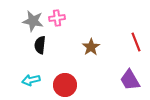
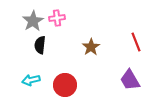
gray star: rotated 30 degrees clockwise
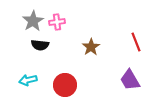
pink cross: moved 4 px down
black semicircle: rotated 90 degrees counterclockwise
cyan arrow: moved 3 px left
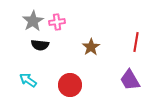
red line: rotated 30 degrees clockwise
cyan arrow: rotated 48 degrees clockwise
red circle: moved 5 px right
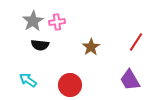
red line: rotated 24 degrees clockwise
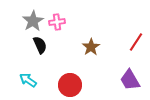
black semicircle: rotated 120 degrees counterclockwise
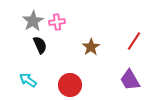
red line: moved 2 px left, 1 px up
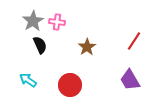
pink cross: rotated 14 degrees clockwise
brown star: moved 4 px left
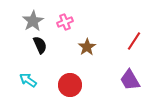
pink cross: moved 8 px right; rotated 28 degrees counterclockwise
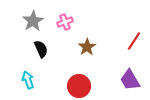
black semicircle: moved 1 px right, 4 px down
cyan arrow: rotated 36 degrees clockwise
red circle: moved 9 px right, 1 px down
